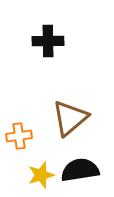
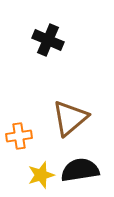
black cross: moved 1 px up; rotated 24 degrees clockwise
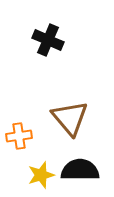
brown triangle: rotated 30 degrees counterclockwise
black semicircle: rotated 9 degrees clockwise
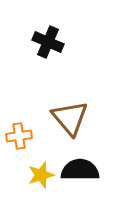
black cross: moved 2 px down
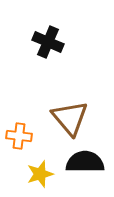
orange cross: rotated 15 degrees clockwise
black semicircle: moved 5 px right, 8 px up
yellow star: moved 1 px left, 1 px up
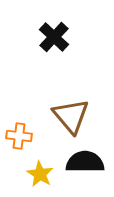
black cross: moved 6 px right, 5 px up; rotated 20 degrees clockwise
brown triangle: moved 1 px right, 2 px up
yellow star: rotated 24 degrees counterclockwise
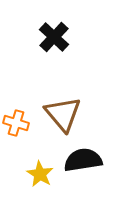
brown triangle: moved 8 px left, 2 px up
orange cross: moved 3 px left, 13 px up; rotated 10 degrees clockwise
black semicircle: moved 2 px left, 2 px up; rotated 9 degrees counterclockwise
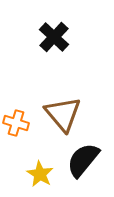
black semicircle: rotated 42 degrees counterclockwise
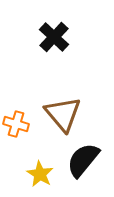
orange cross: moved 1 px down
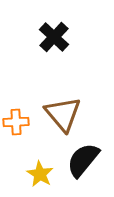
orange cross: moved 2 px up; rotated 20 degrees counterclockwise
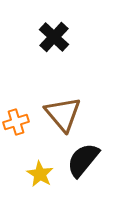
orange cross: rotated 15 degrees counterclockwise
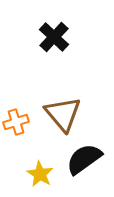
black semicircle: moved 1 px right, 1 px up; rotated 15 degrees clockwise
